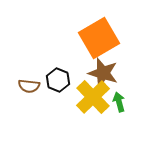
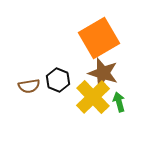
brown semicircle: rotated 15 degrees counterclockwise
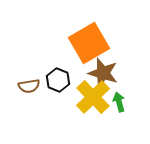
orange square: moved 10 px left, 5 px down
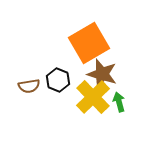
brown star: moved 1 px left, 1 px down
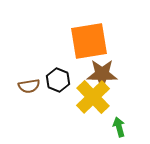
orange square: moved 2 px up; rotated 21 degrees clockwise
brown star: rotated 16 degrees counterclockwise
green arrow: moved 25 px down
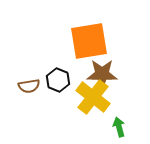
yellow cross: rotated 8 degrees counterclockwise
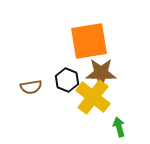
brown star: moved 1 px left, 1 px up
black hexagon: moved 9 px right
brown semicircle: moved 2 px right, 1 px down
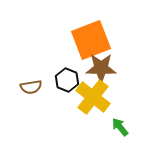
orange square: moved 2 px right, 1 px up; rotated 12 degrees counterclockwise
brown star: moved 5 px up
green arrow: moved 1 px right; rotated 24 degrees counterclockwise
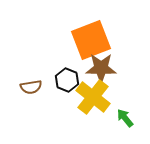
green arrow: moved 5 px right, 9 px up
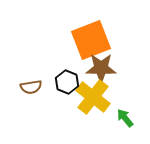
black hexagon: moved 2 px down
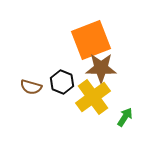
black hexagon: moved 5 px left
brown semicircle: rotated 25 degrees clockwise
yellow cross: rotated 16 degrees clockwise
green arrow: moved 1 px up; rotated 72 degrees clockwise
